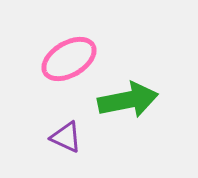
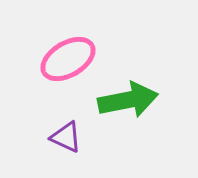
pink ellipse: moved 1 px left
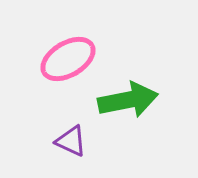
purple triangle: moved 5 px right, 4 px down
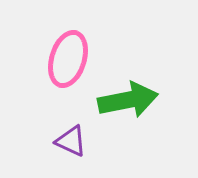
pink ellipse: rotated 42 degrees counterclockwise
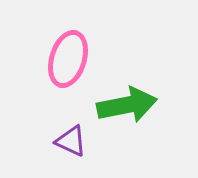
green arrow: moved 1 px left, 5 px down
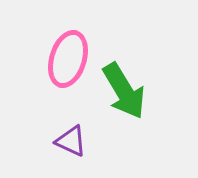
green arrow: moved 3 px left, 14 px up; rotated 70 degrees clockwise
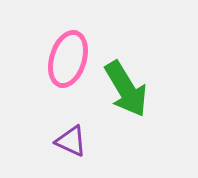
green arrow: moved 2 px right, 2 px up
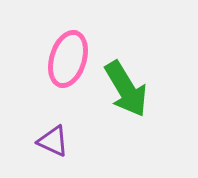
purple triangle: moved 18 px left
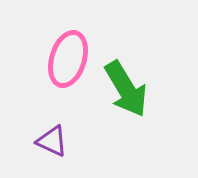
purple triangle: moved 1 px left
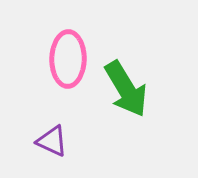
pink ellipse: rotated 16 degrees counterclockwise
